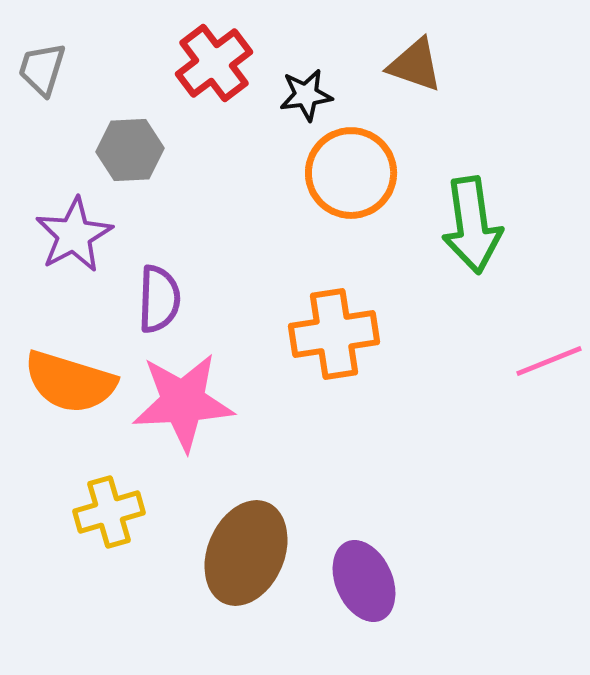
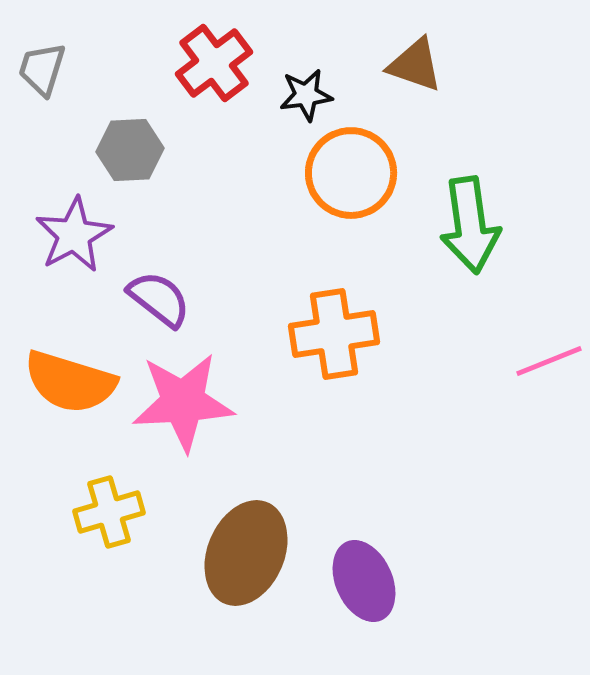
green arrow: moved 2 px left
purple semicircle: rotated 54 degrees counterclockwise
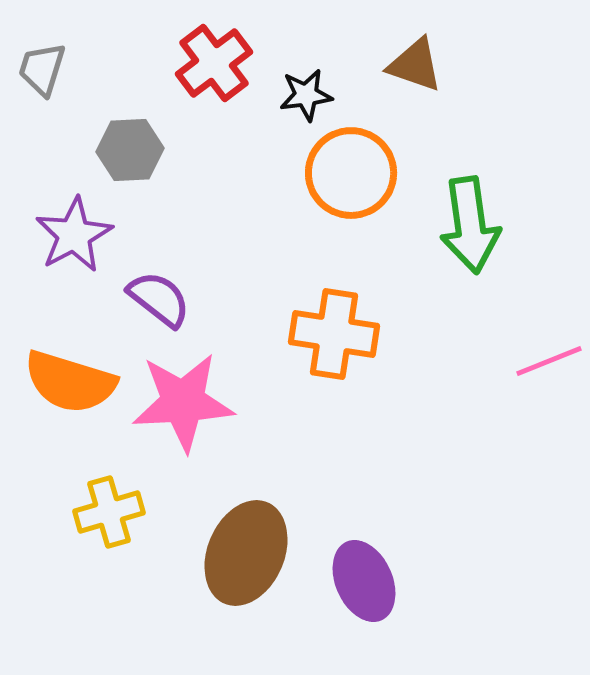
orange cross: rotated 18 degrees clockwise
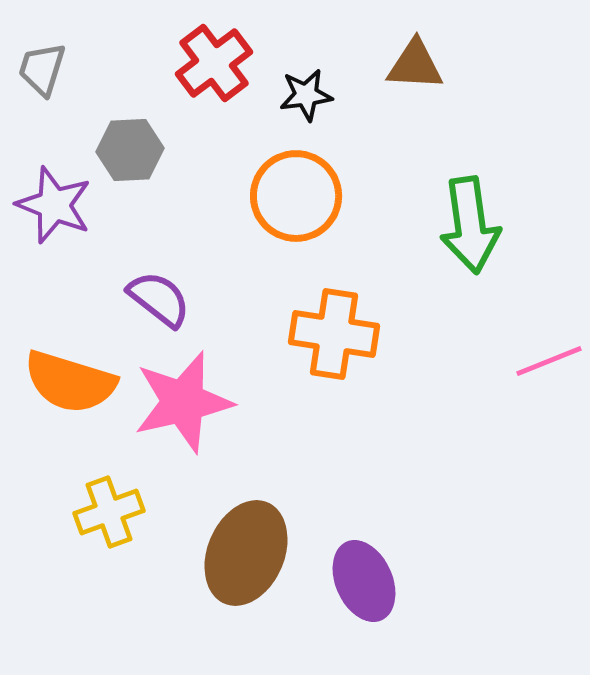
brown triangle: rotated 16 degrees counterclockwise
orange circle: moved 55 px left, 23 px down
purple star: moved 20 px left, 30 px up; rotated 22 degrees counterclockwise
pink star: rotated 10 degrees counterclockwise
yellow cross: rotated 4 degrees counterclockwise
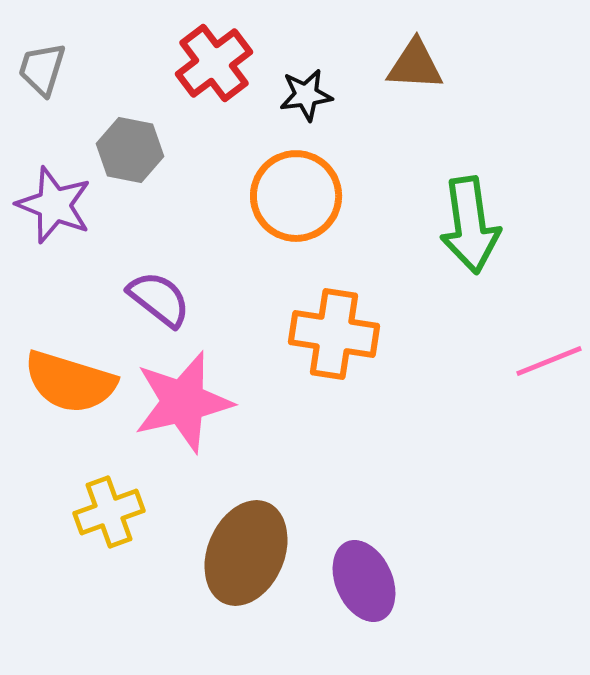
gray hexagon: rotated 14 degrees clockwise
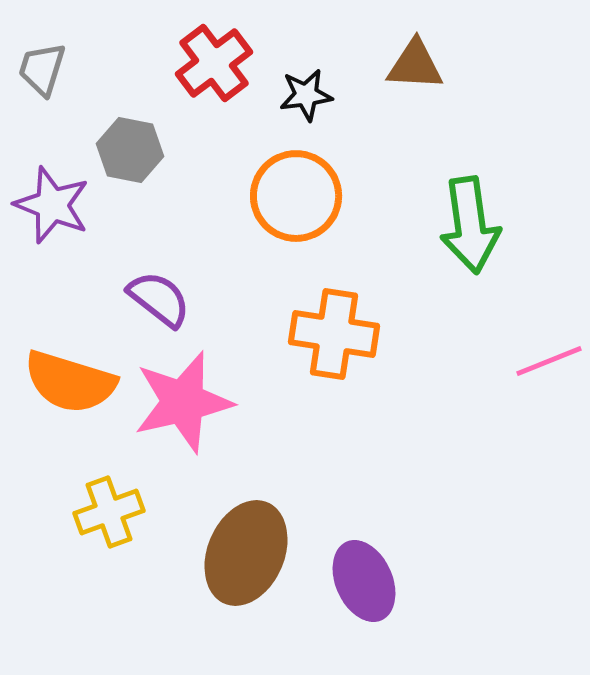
purple star: moved 2 px left
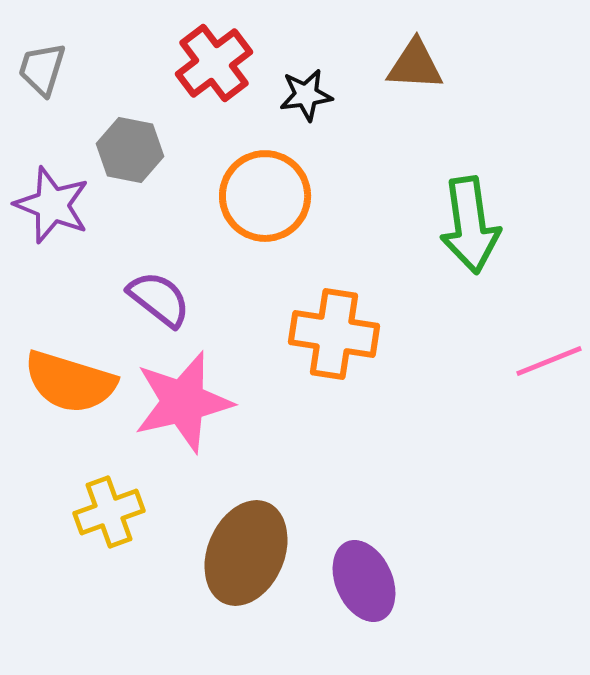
orange circle: moved 31 px left
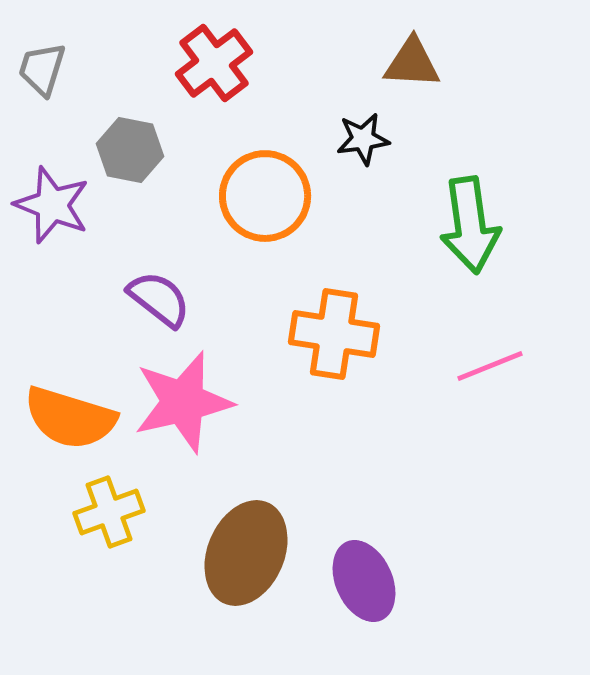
brown triangle: moved 3 px left, 2 px up
black star: moved 57 px right, 44 px down
pink line: moved 59 px left, 5 px down
orange semicircle: moved 36 px down
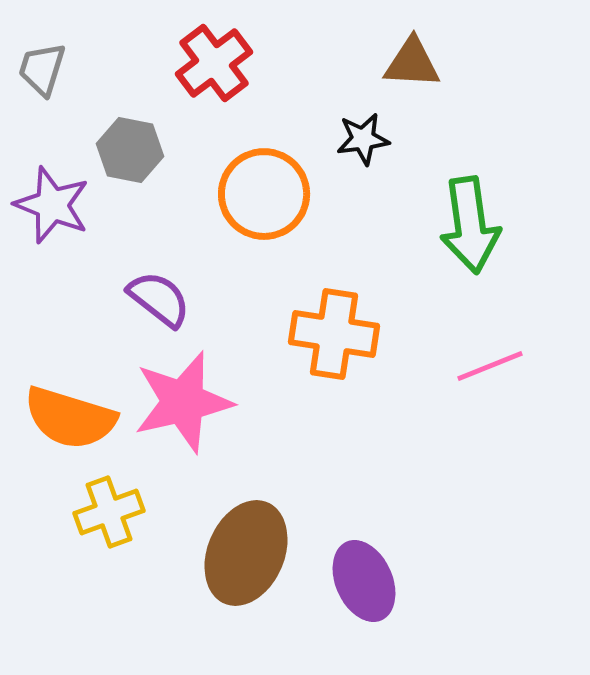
orange circle: moved 1 px left, 2 px up
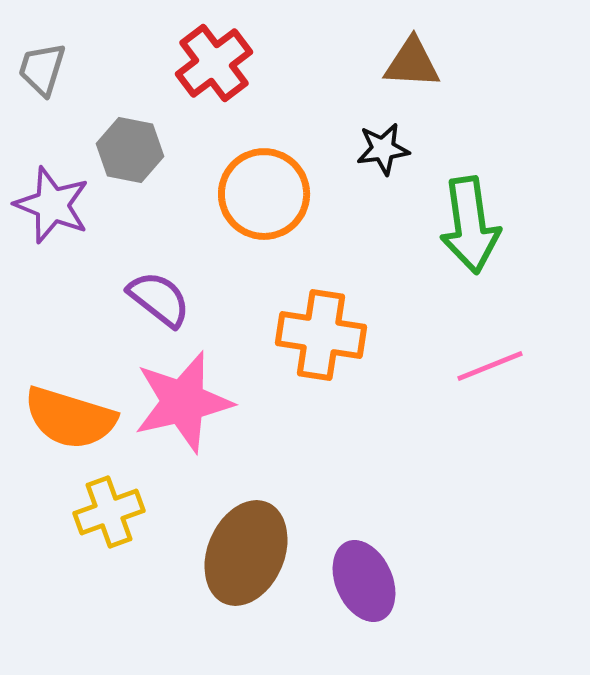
black star: moved 20 px right, 10 px down
orange cross: moved 13 px left, 1 px down
